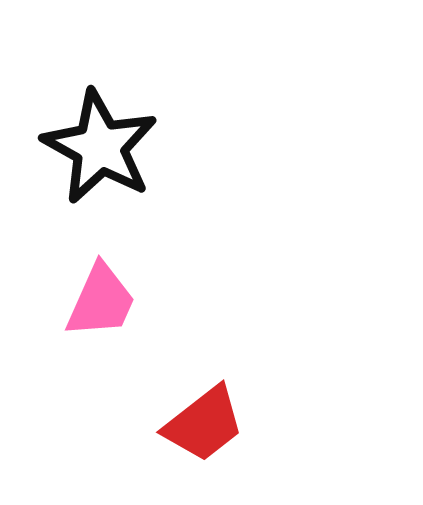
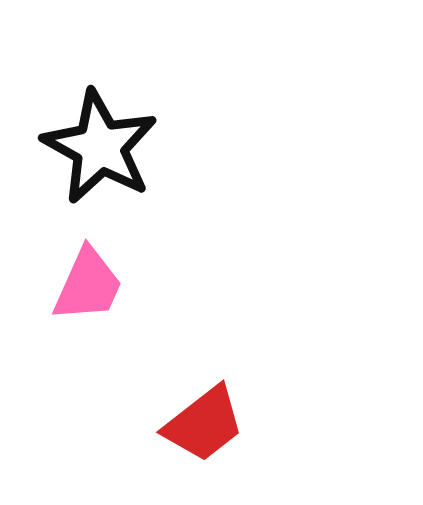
pink trapezoid: moved 13 px left, 16 px up
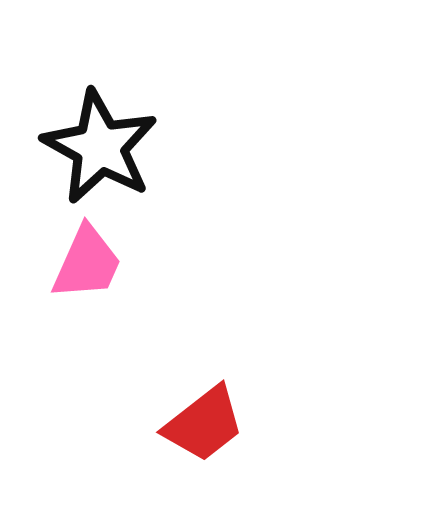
pink trapezoid: moved 1 px left, 22 px up
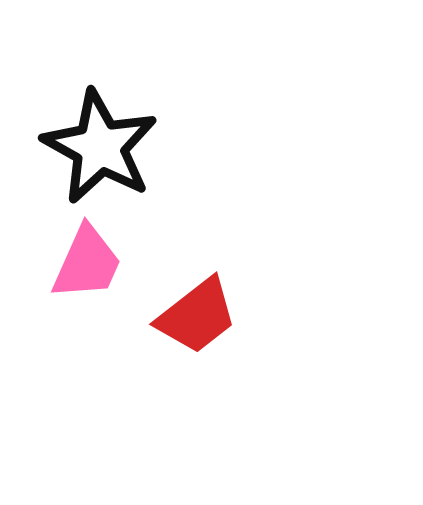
red trapezoid: moved 7 px left, 108 px up
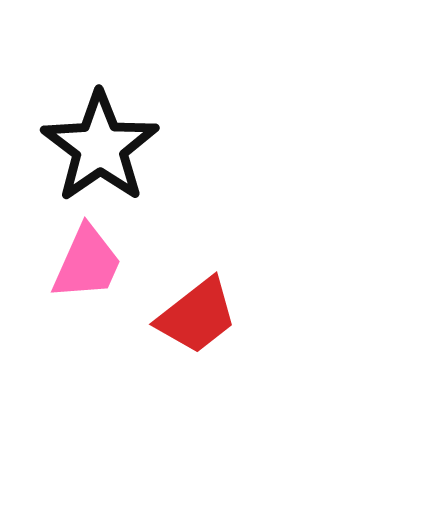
black star: rotated 8 degrees clockwise
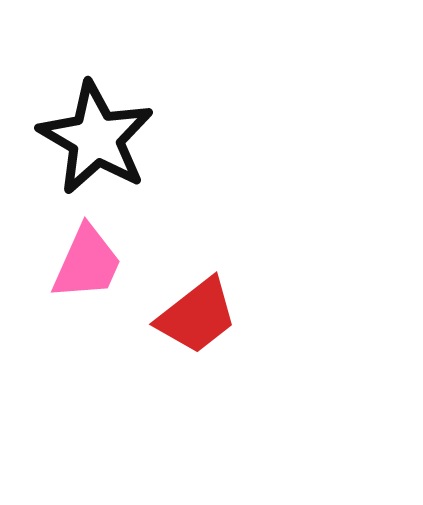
black star: moved 4 px left, 9 px up; rotated 7 degrees counterclockwise
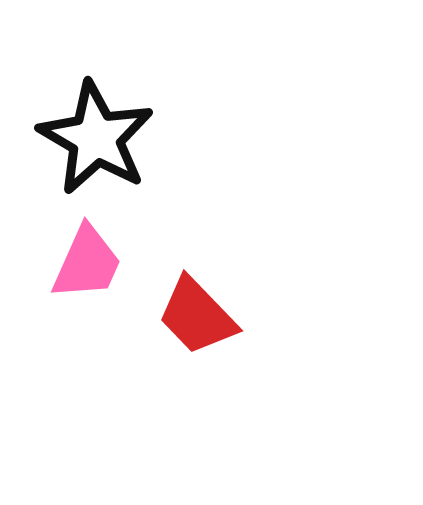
red trapezoid: rotated 84 degrees clockwise
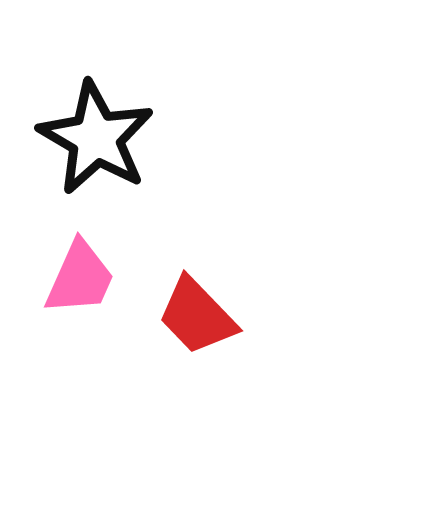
pink trapezoid: moved 7 px left, 15 px down
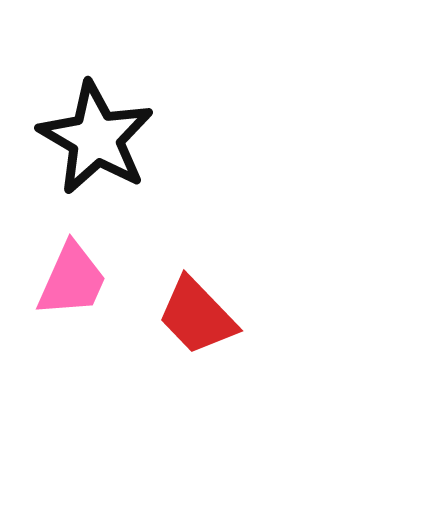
pink trapezoid: moved 8 px left, 2 px down
